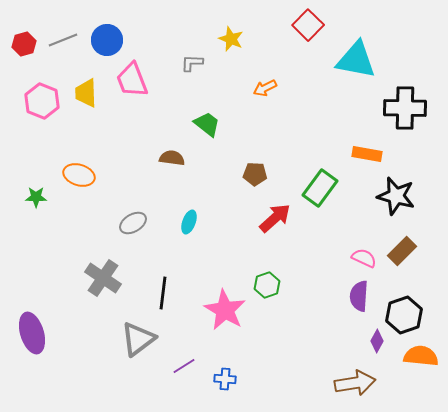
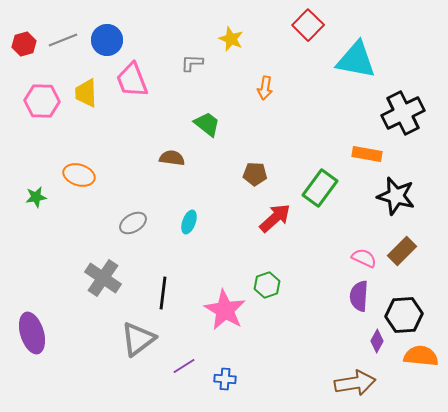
orange arrow: rotated 55 degrees counterclockwise
pink hexagon: rotated 20 degrees counterclockwise
black cross: moved 2 px left, 5 px down; rotated 27 degrees counterclockwise
green star: rotated 10 degrees counterclockwise
black hexagon: rotated 15 degrees clockwise
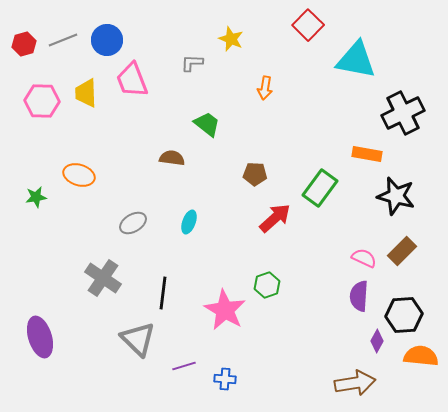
purple ellipse: moved 8 px right, 4 px down
gray triangle: rotated 39 degrees counterclockwise
purple line: rotated 15 degrees clockwise
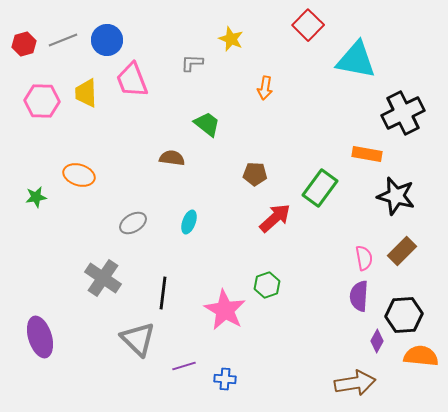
pink semicircle: rotated 55 degrees clockwise
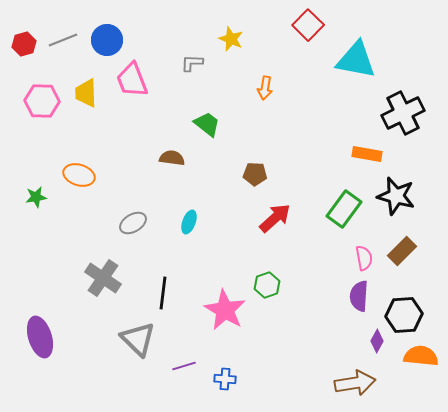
green rectangle: moved 24 px right, 21 px down
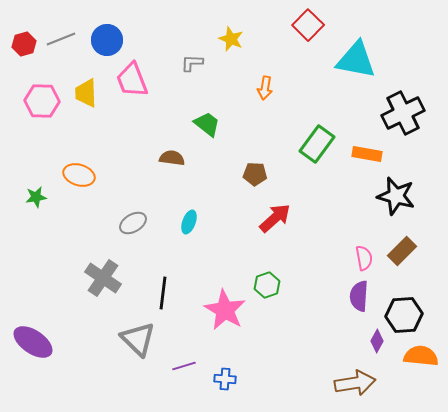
gray line: moved 2 px left, 1 px up
green rectangle: moved 27 px left, 65 px up
purple ellipse: moved 7 px left, 5 px down; rotated 39 degrees counterclockwise
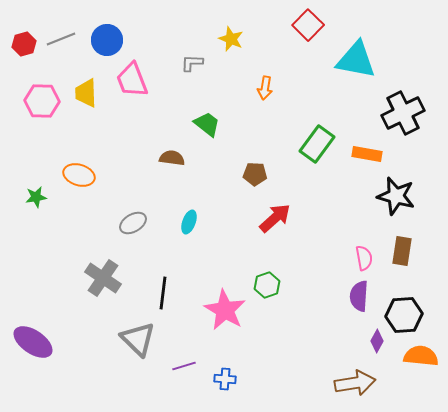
brown rectangle: rotated 36 degrees counterclockwise
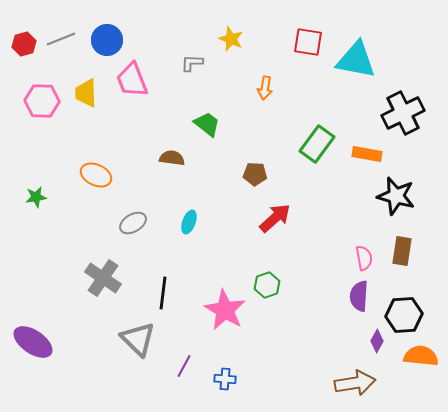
red square: moved 17 px down; rotated 36 degrees counterclockwise
orange ellipse: moved 17 px right; rotated 8 degrees clockwise
purple line: rotated 45 degrees counterclockwise
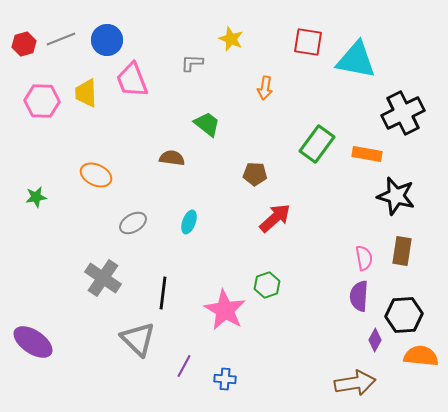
purple diamond: moved 2 px left, 1 px up
